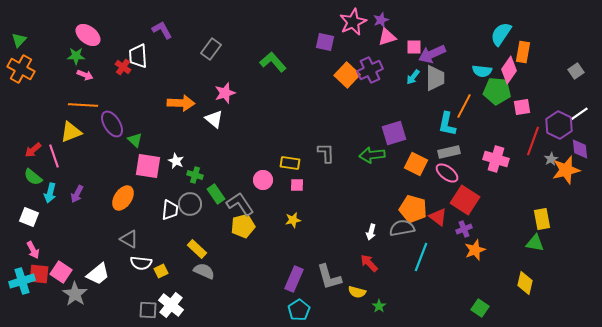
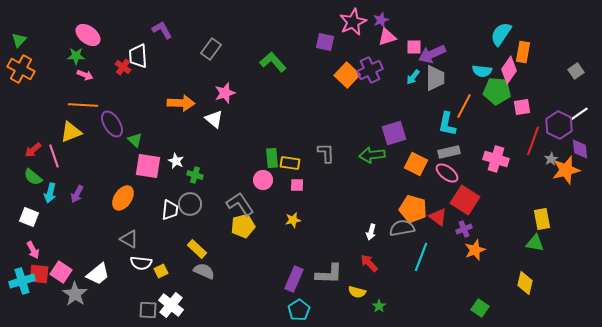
green rectangle at (216, 194): moved 56 px right, 36 px up; rotated 30 degrees clockwise
gray L-shape at (329, 277): moved 3 px up; rotated 72 degrees counterclockwise
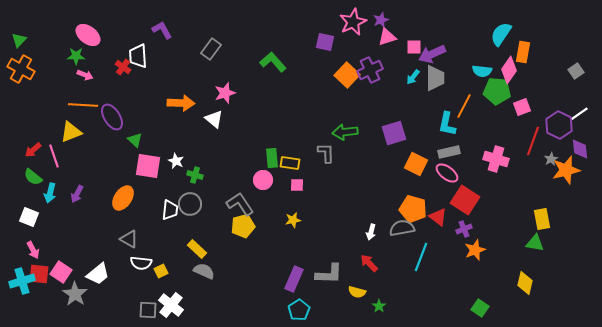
pink square at (522, 107): rotated 12 degrees counterclockwise
purple ellipse at (112, 124): moved 7 px up
green arrow at (372, 155): moved 27 px left, 23 px up
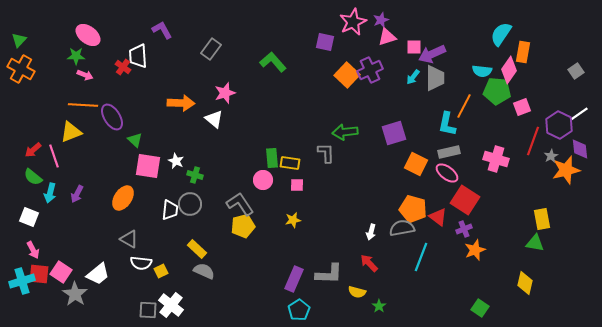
gray star at (551, 159): moved 3 px up
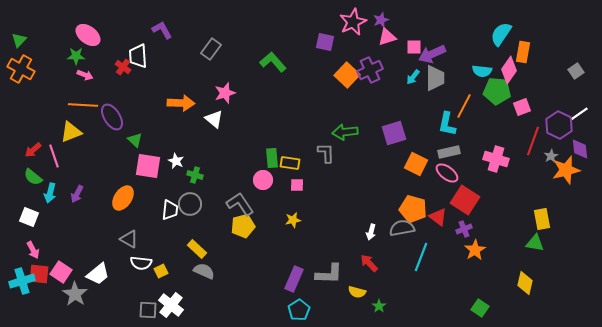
orange star at (475, 250): rotated 10 degrees counterclockwise
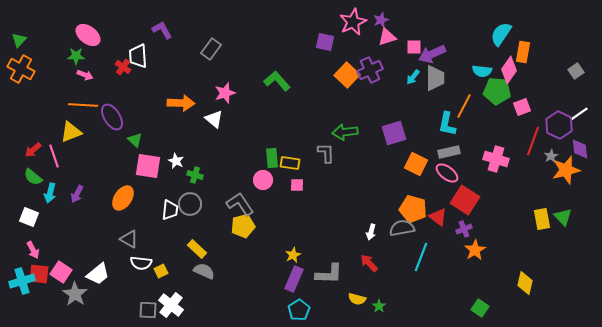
green L-shape at (273, 62): moved 4 px right, 19 px down
yellow star at (293, 220): moved 35 px down; rotated 14 degrees counterclockwise
green triangle at (535, 243): moved 28 px right, 26 px up; rotated 36 degrees clockwise
yellow semicircle at (357, 292): moved 7 px down
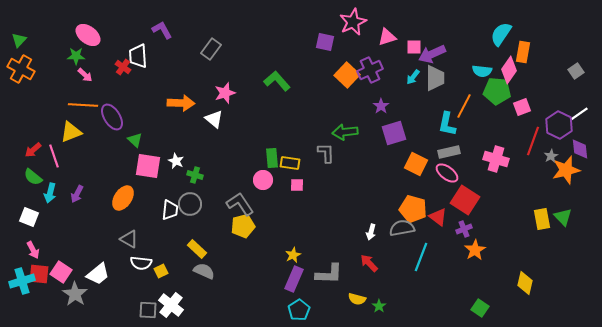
purple star at (381, 20): moved 86 px down; rotated 14 degrees counterclockwise
pink arrow at (85, 75): rotated 21 degrees clockwise
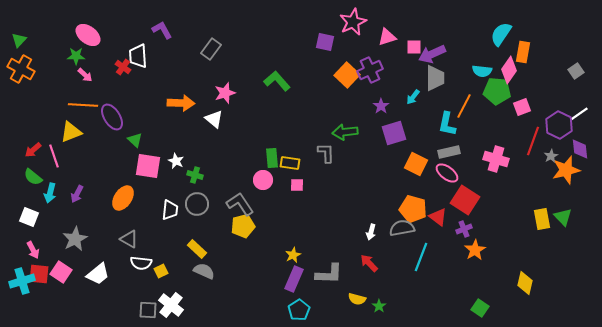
cyan arrow at (413, 77): moved 20 px down
gray circle at (190, 204): moved 7 px right
gray star at (75, 294): moved 55 px up; rotated 10 degrees clockwise
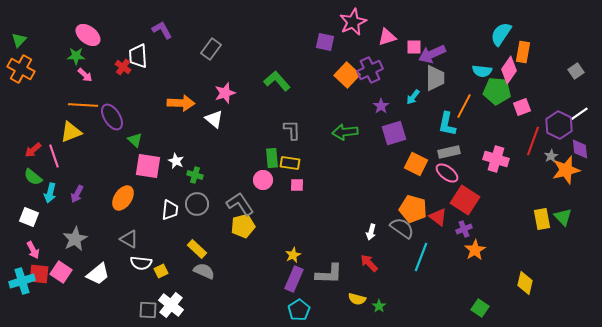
gray L-shape at (326, 153): moved 34 px left, 23 px up
gray semicircle at (402, 228): rotated 45 degrees clockwise
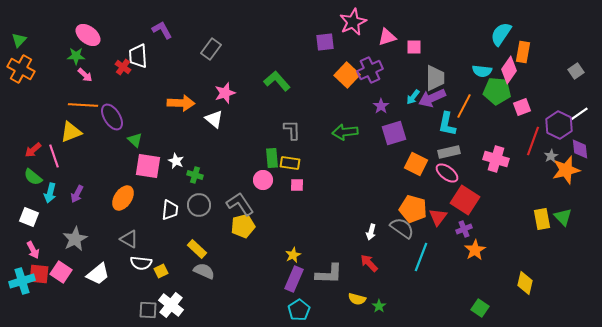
purple square at (325, 42): rotated 18 degrees counterclockwise
purple arrow at (432, 54): moved 44 px down
gray circle at (197, 204): moved 2 px right, 1 px down
red triangle at (438, 217): rotated 30 degrees clockwise
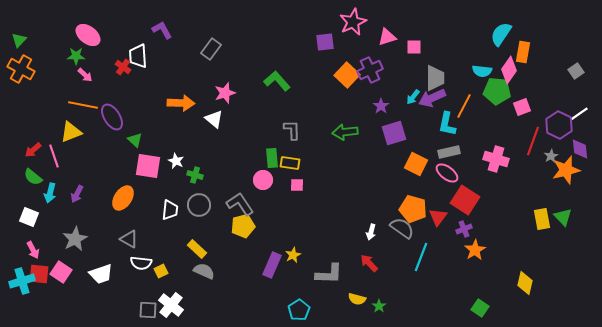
orange line at (83, 105): rotated 8 degrees clockwise
white trapezoid at (98, 274): moved 3 px right; rotated 20 degrees clockwise
purple rectangle at (294, 279): moved 22 px left, 14 px up
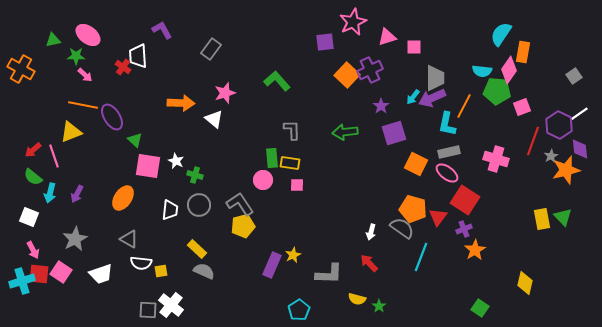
green triangle at (19, 40): moved 34 px right; rotated 35 degrees clockwise
gray square at (576, 71): moved 2 px left, 5 px down
yellow square at (161, 271): rotated 16 degrees clockwise
